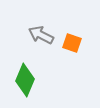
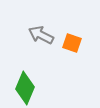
green diamond: moved 8 px down
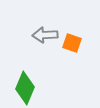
gray arrow: moved 4 px right; rotated 30 degrees counterclockwise
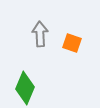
gray arrow: moved 5 px left, 1 px up; rotated 90 degrees clockwise
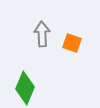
gray arrow: moved 2 px right
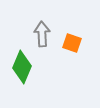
green diamond: moved 3 px left, 21 px up
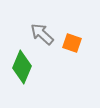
gray arrow: rotated 45 degrees counterclockwise
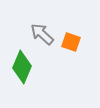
orange square: moved 1 px left, 1 px up
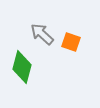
green diamond: rotated 8 degrees counterclockwise
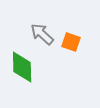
green diamond: rotated 16 degrees counterclockwise
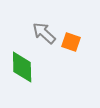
gray arrow: moved 2 px right, 1 px up
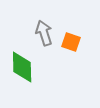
gray arrow: rotated 30 degrees clockwise
